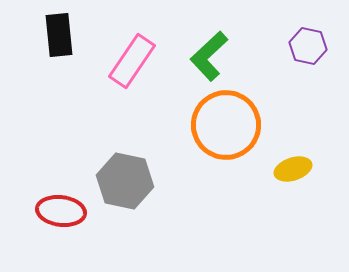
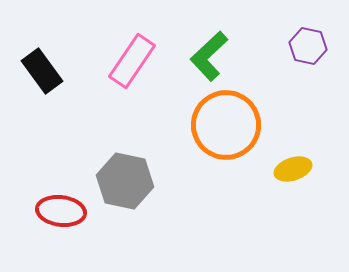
black rectangle: moved 17 px left, 36 px down; rotated 30 degrees counterclockwise
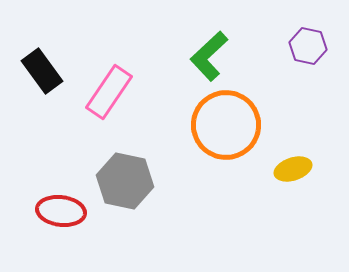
pink rectangle: moved 23 px left, 31 px down
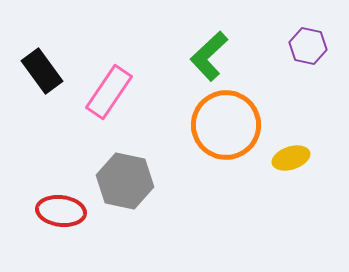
yellow ellipse: moved 2 px left, 11 px up
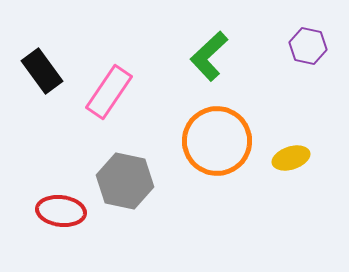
orange circle: moved 9 px left, 16 px down
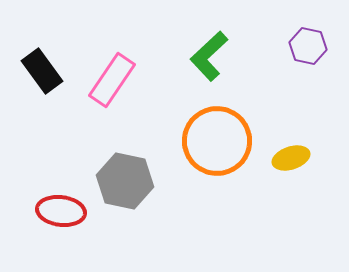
pink rectangle: moved 3 px right, 12 px up
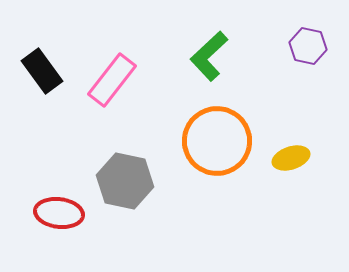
pink rectangle: rotated 4 degrees clockwise
red ellipse: moved 2 px left, 2 px down
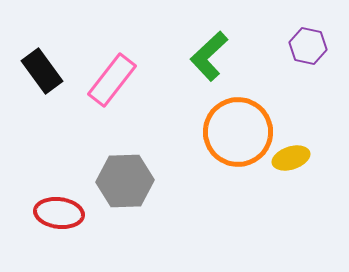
orange circle: moved 21 px right, 9 px up
gray hexagon: rotated 14 degrees counterclockwise
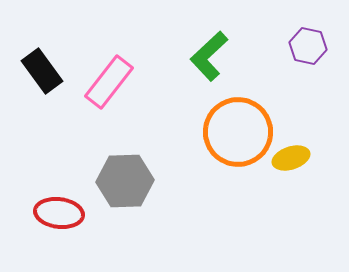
pink rectangle: moved 3 px left, 2 px down
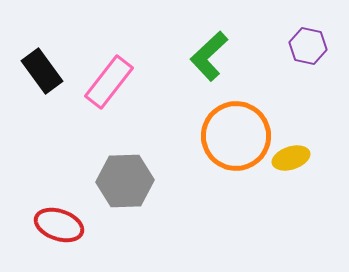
orange circle: moved 2 px left, 4 px down
red ellipse: moved 12 px down; rotated 12 degrees clockwise
